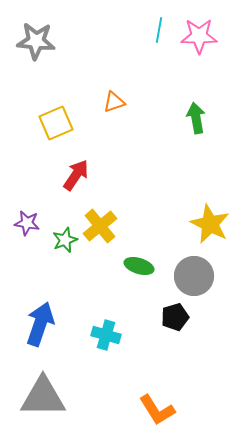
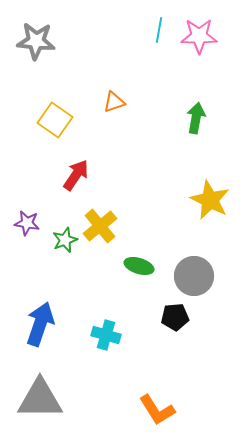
green arrow: rotated 20 degrees clockwise
yellow square: moved 1 px left, 3 px up; rotated 32 degrees counterclockwise
yellow star: moved 24 px up
black pentagon: rotated 12 degrees clockwise
gray triangle: moved 3 px left, 2 px down
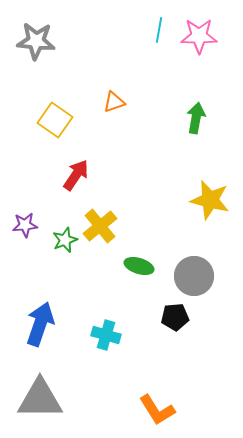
yellow star: rotated 12 degrees counterclockwise
purple star: moved 2 px left, 2 px down; rotated 15 degrees counterclockwise
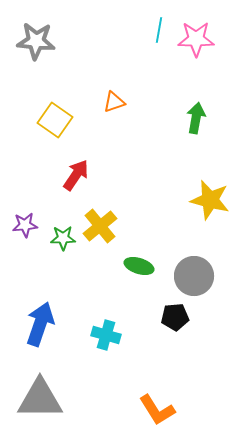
pink star: moved 3 px left, 3 px down
green star: moved 2 px left, 2 px up; rotated 20 degrees clockwise
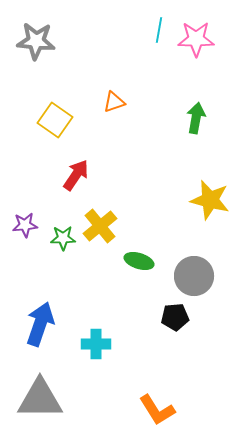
green ellipse: moved 5 px up
cyan cross: moved 10 px left, 9 px down; rotated 16 degrees counterclockwise
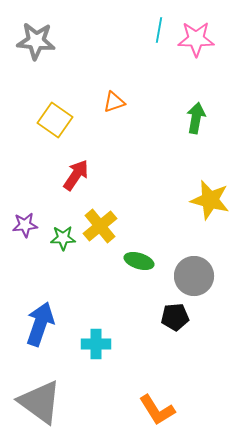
gray triangle: moved 3 px down; rotated 36 degrees clockwise
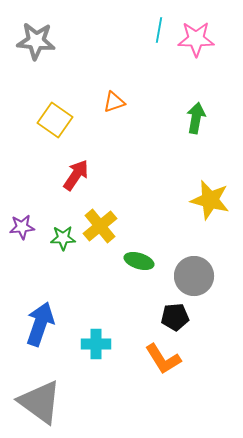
purple star: moved 3 px left, 2 px down
orange L-shape: moved 6 px right, 51 px up
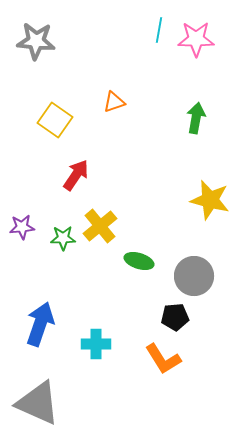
gray triangle: moved 2 px left, 1 px down; rotated 12 degrees counterclockwise
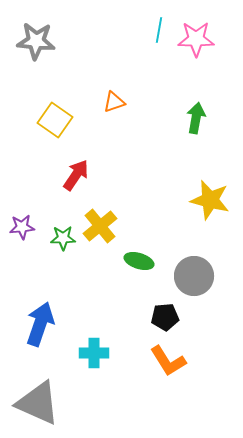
black pentagon: moved 10 px left
cyan cross: moved 2 px left, 9 px down
orange L-shape: moved 5 px right, 2 px down
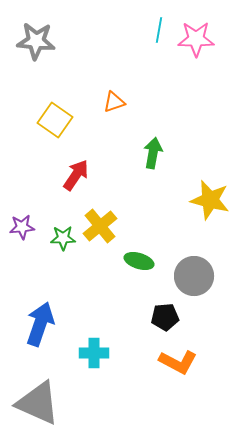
green arrow: moved 43 px left, 35 px down
orange L-shape: moved 10 px right, 1 px down; rotated 30 degrees counterclockwise
